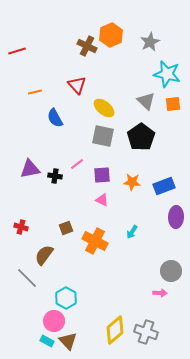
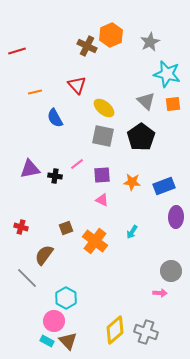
orange cross: rotated 10 degrees clockwise
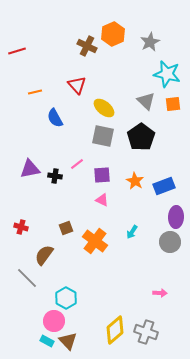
orange hexagon: moved 2 px right, 1 px up
orange star: moved 3 px right, 1 px up; rotated 24 degrees clockwise
gray circle: moved 1 px left, 29 px up
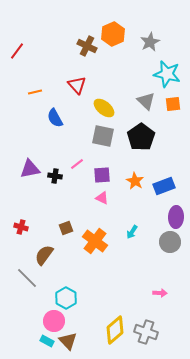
red line: rotated 36 degrees counterclockwise
pink triangle: moved 2 px up
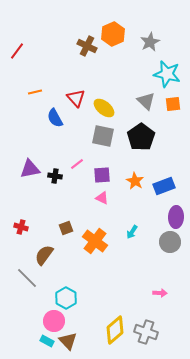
red triangle: moved 1 px left, 13 px down
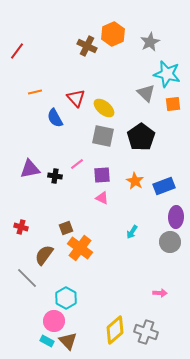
gray triangle: moved 8 px up
orange cross: moved 15 px left, 7 px down
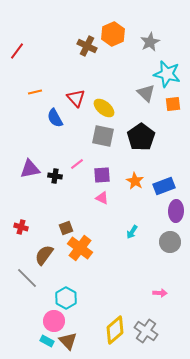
purple ellipse: moved 6 px up
gray cross: moved 1 px up; rotated 15 degrees clockwise
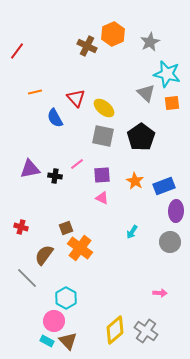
orange square: moved 1 px left, 1 px up
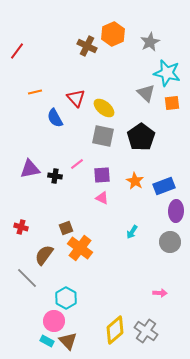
cyan star: moved 1 px up
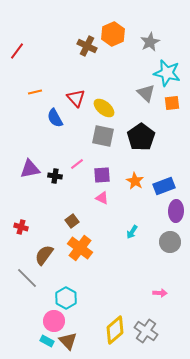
brown square: moved 6 px right, 7 px up; rotated 16 degrees counterclockwise
